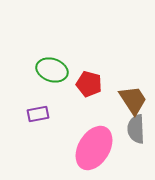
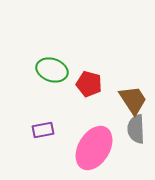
purple rectangle: moved 5 px right, 16 px down
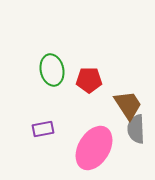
green ellipse: rotated 60 degrees clockwise
red pentagon: moved 4 px up; rotated 15 degrees counterclockwise
brown trapezoid: moved 5 px left, 5 px down
purple rectangle: moved 1 px up
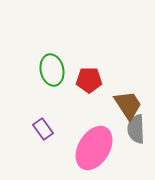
purple rectangle: rotated 65 degrees clockwise
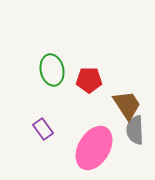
brown trapezoid: moved 1 px left
gray semicircle: moved 1 px left, 1 px down
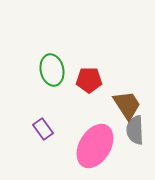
pink ellipse: moved 1 px right, 2 px up
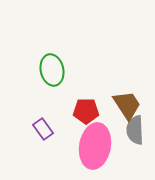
red pentagon: moved 3 px left, 31 px down
pink ellipse: rotated 21 degrees counterclockwise
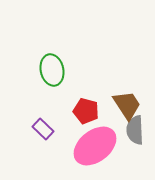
red pentagon: rotated 15 degrees clockwise
purple rectangle: rotated 10 degrees counterclockwise
pink ellipse: rotated 42 degrees clockwise
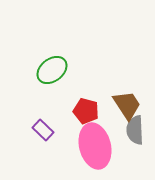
green ellipse: rotated 64 degrees clockwise
purple rectangle: moved 1 px down
pink ellipse: rotated 66 degrees counterclockwise
